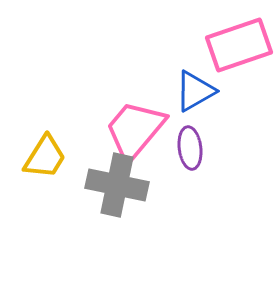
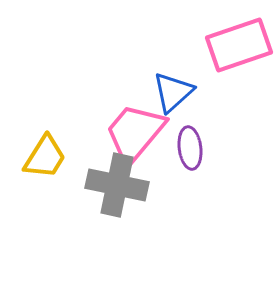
blue triangle: moved 22 px left, 1 px down; rotated 12 degrees counterclockwise
pink trapezoid: moved 3 px down
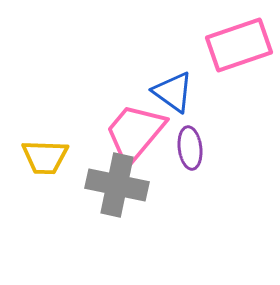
blue triangle: rotated 42 degrees counterclockwise
yellow trapezoid: rotated 60 degrees clockwise
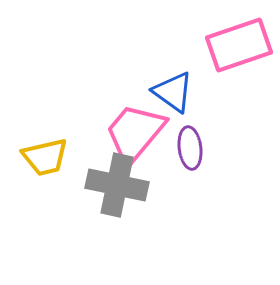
yellow trapezoid: rotated 15 degrees counterclockwise
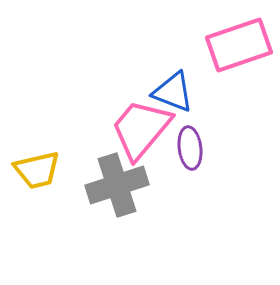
blue triangle: rotated 15 degrees counterclockwise
pink trapezoid: moved 6 px right, 4 px up
yellow trapezoid: moved 8 px left, 13 px down
gray cross: rotated 30 degrees counterclockwise
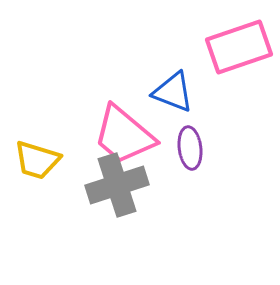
pink rectangle: moved 2 px down
pink trapezoid: moved 17 px left, 6 px down; rotated 90 degrees counterclockwise
yellow trapezoid: moved 10 px up; rotated 30 degrees clockwise
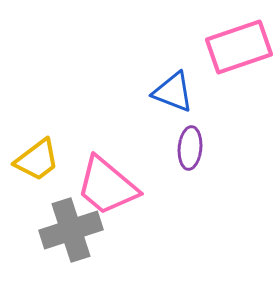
pink trapezoid: moved 17 px left, 51 px down
purple ellipse: rotated 12 degrees clockwise
yellow trapezoid: rotated 54 degrees counterclockwise
gray cross: moved 46 px left, 45 px down
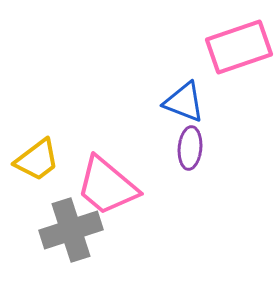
blue triangle: moved 11 px right, 10 px down
